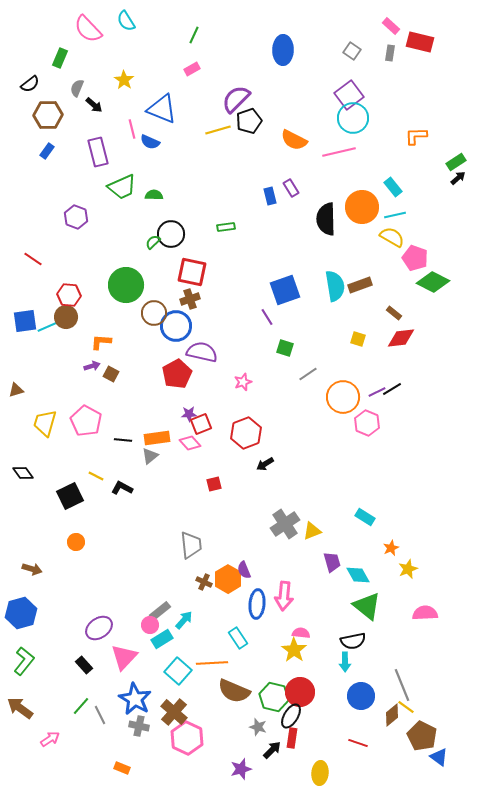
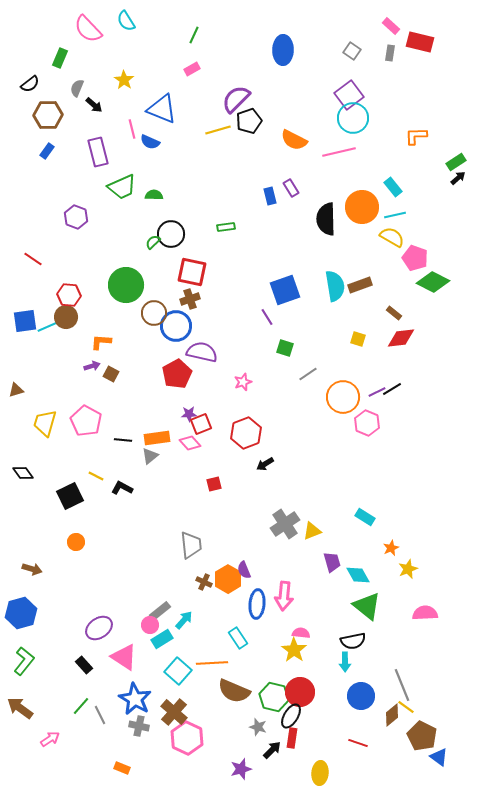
pink triangle at (124, 657): rotated 40 degrees counterclockwise
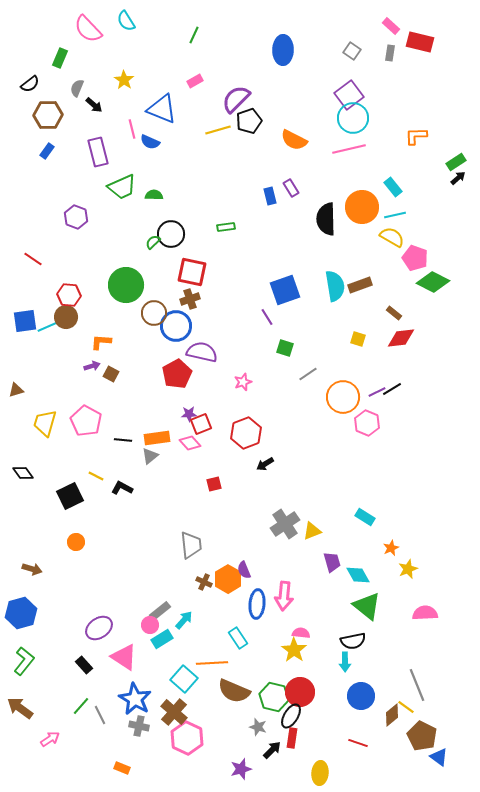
pink rectangle at (192, 69): moved 3 px right, 12 px down
pink line at (339, 152): moved 10 px right, 3 px up
cyan square at (178, 671): moved 6 px right, 8 px down
gray line at (402, 685): moved 15 px right
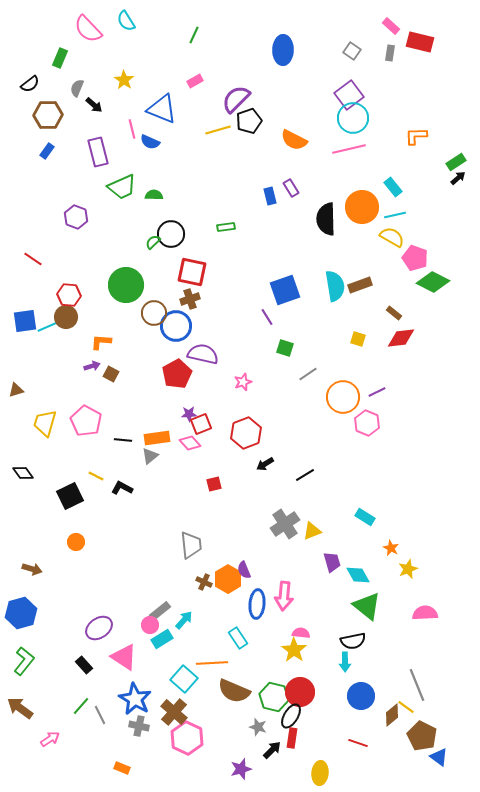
purple semicircle at (202, 352): moved 1 px right, 2 px down
black line at (392, 389): moved 87 px left, 86 px down
orange star at (391, 548): rotated 21 degrees counterclockwise
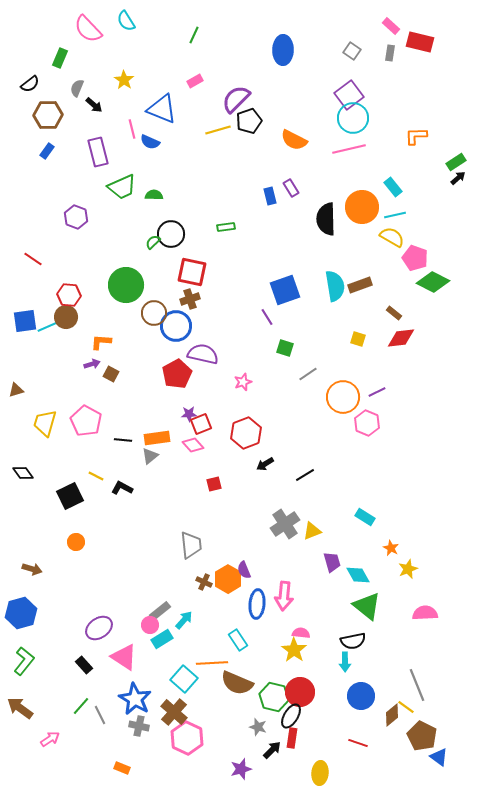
purple arrow at (92, 366): moved 2 px up
pink diamond at (190, 443): moved 3 px right, 2 px down
cyan rectangle at (238, 638): moved 2 px down
brown semicircle at (234, 691): moved 3 px right, 8 px up
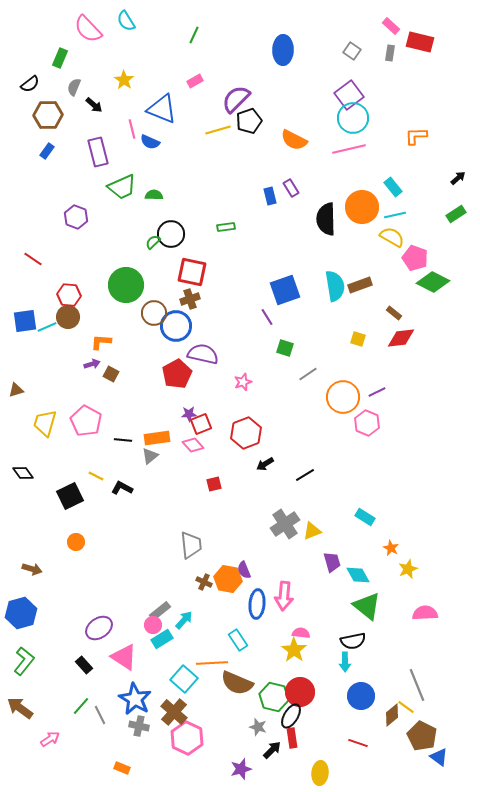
gray semicircle at (77, 88): moved 3 px left, 1 px up
green rectangle at (456, 162): moved 52 px down
brown circle at (66, 317): moved 2 px right
orange hexagon at (228, 579): rotated 20 degrees counterclockwise
pink circle at (150, 625): moved 3 px right
red rectangle at (292, 738): rotated 18 degrees counterclockwise
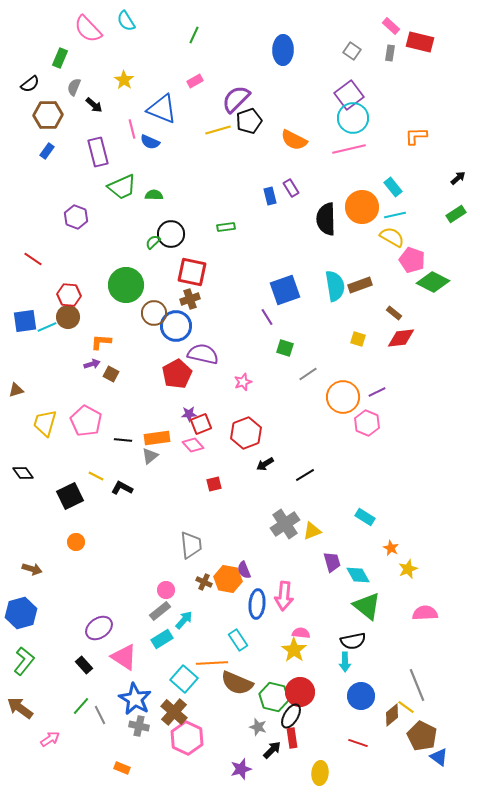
pink pentagon at (415, 258): moved 3 px left, 2 px down
pink circle at (153, 625): moved 13 px right, 35 px up
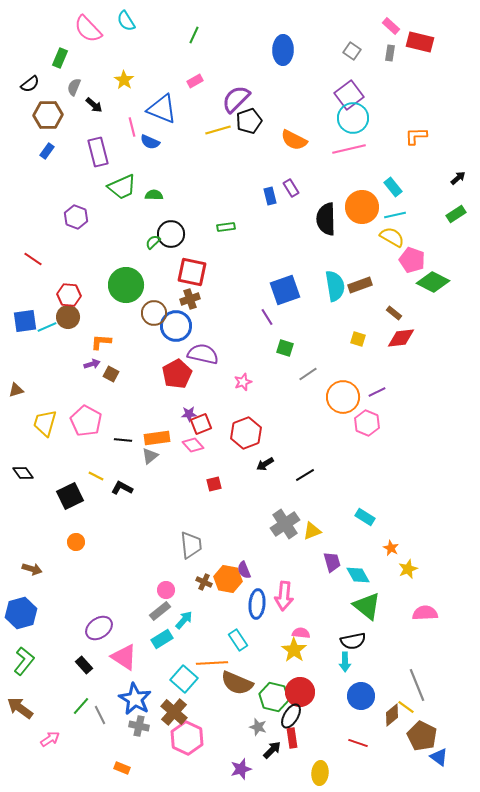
pink line at (132, 129): moved 2 px up
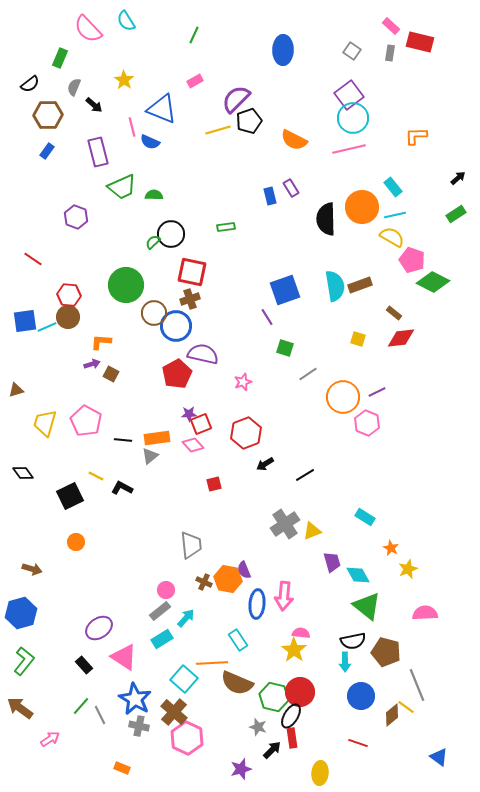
cyan arrow at (184, 620): moved 2 px right, 2 px up
brown pentagon at (422, 736): moved 36 px left, 84 px up; rotated 12 degrees counterclockwise
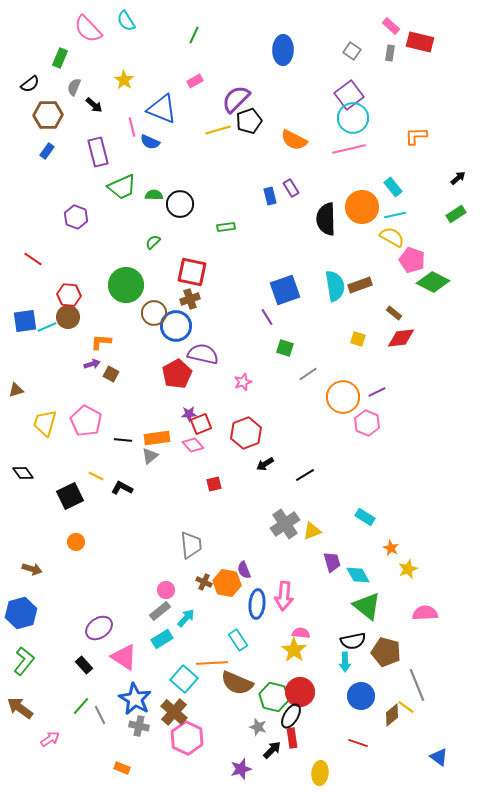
black circle at (171, 234): moved 9 px right, 30 px up
orange hexagon at (228, 579): moved 1 px left, 4 px down
